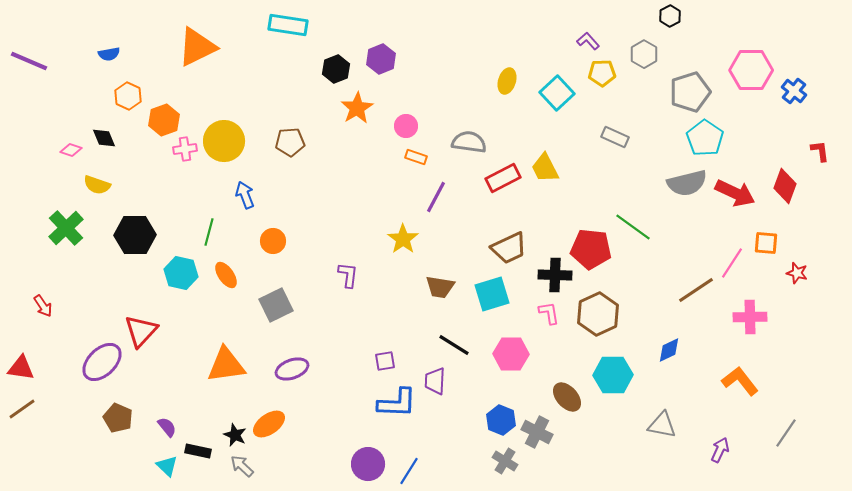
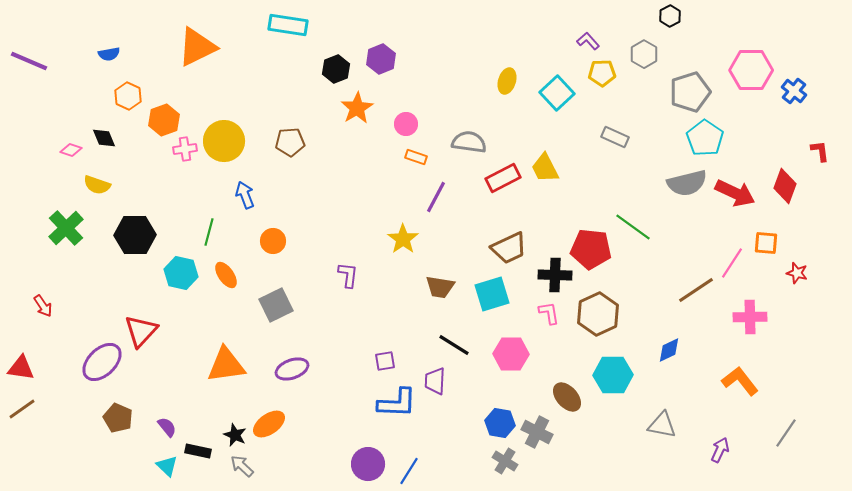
pink circle at (406, 126): moved 2 px up
blue hexagon at (501, 420): moved 1 px left, 3 px down; rotated 12 degrees counterclockwise
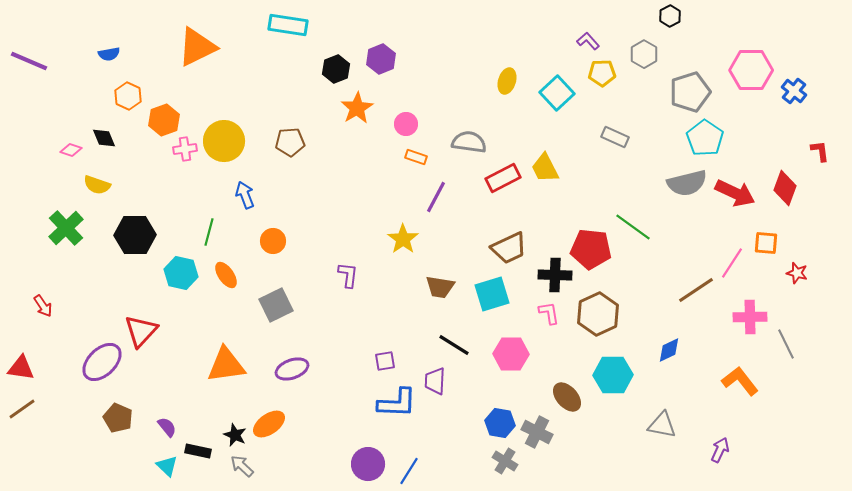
red diamond at (785, 186): moved 2 px down
gray line at (786, 433): moved 89 px up; rotated 60 degrees counterclockwise
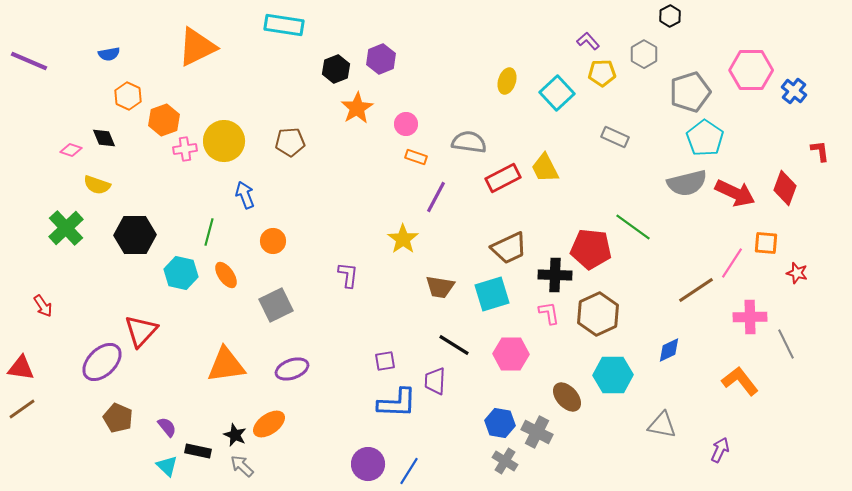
cyan rectangle at (288, 25): moved 4 px left
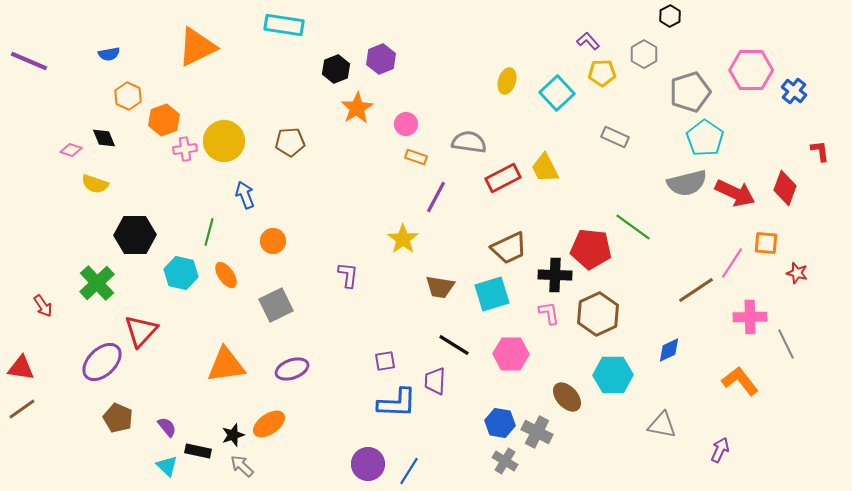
yellow semicircle at (97, 185): moved 2 px left, 1 px up
green cross at (66, 228): moved 31 px right, 55 px down
black star at (235, 435): moved 2 px left; rotated 30 degrees clockwise
